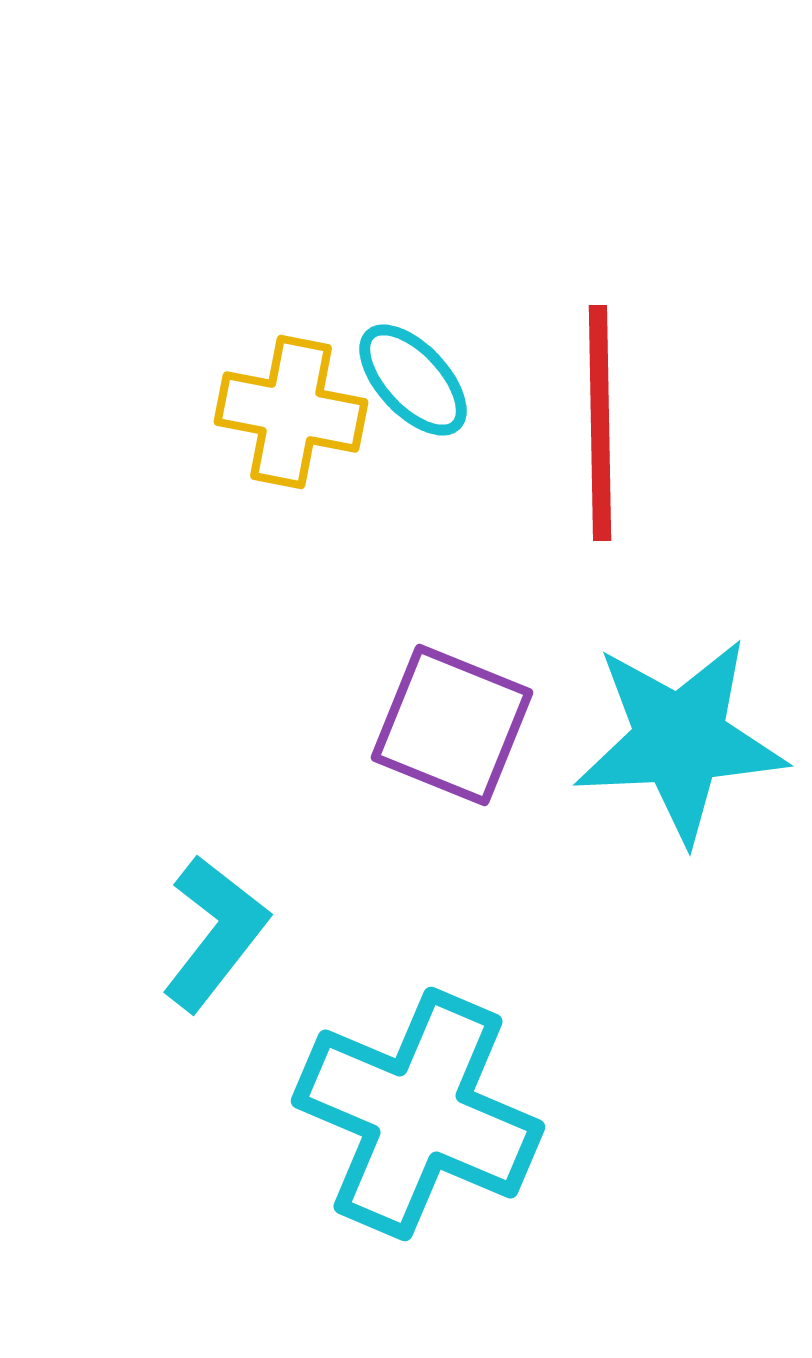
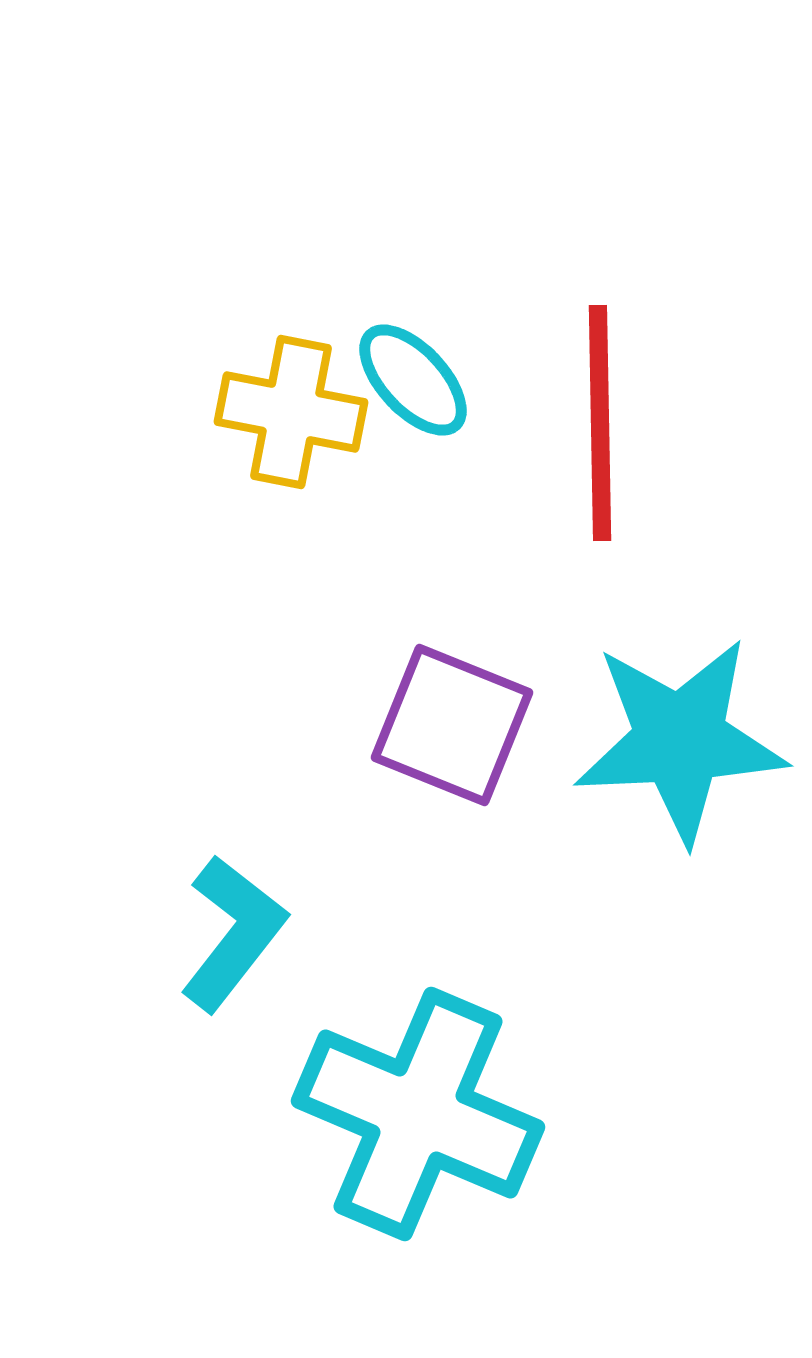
cyan L-shape: moved 18 px right
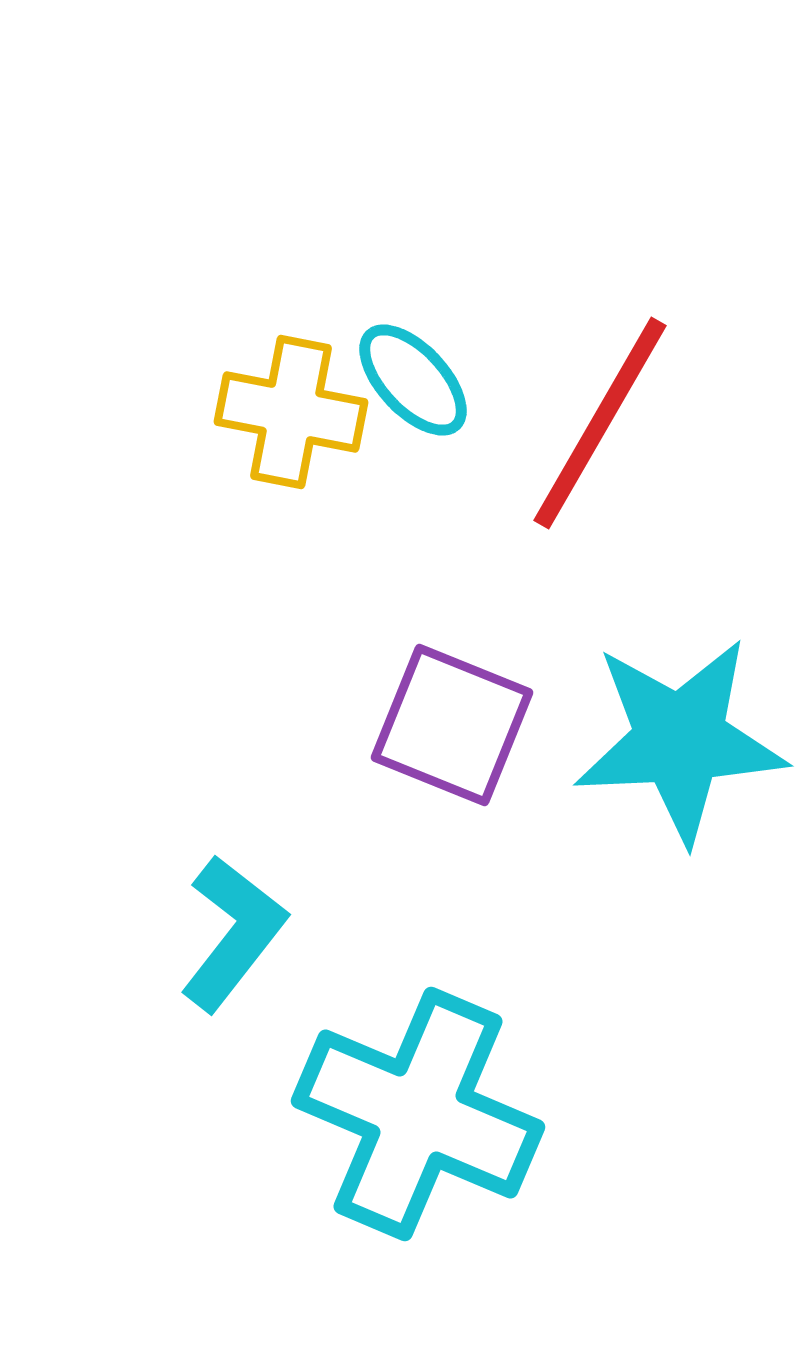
red line: rotated 31 degrees clockwise
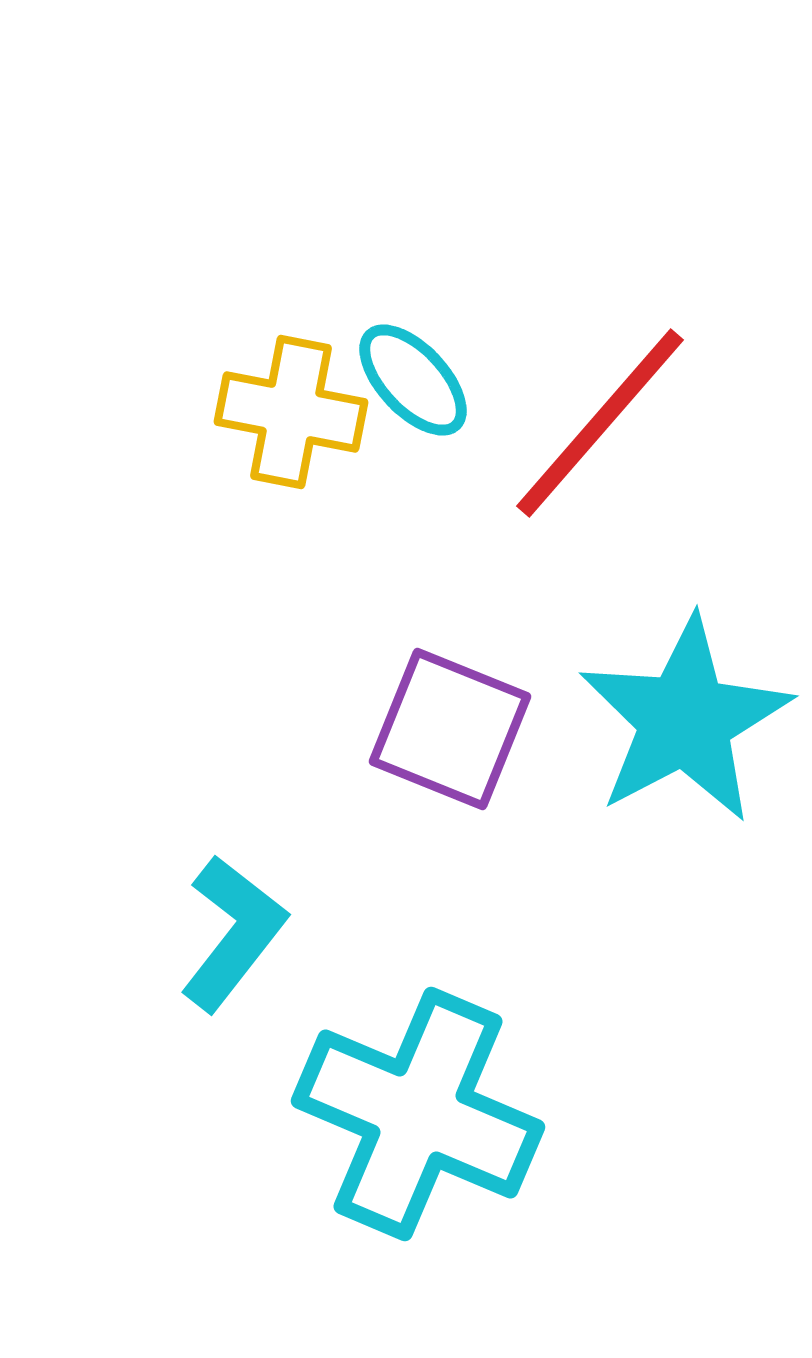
red line: rotated 11 degrees clockwise
purple square: moved 2 px left, 4 px down
cyan star: moved 5 px right, 20 px up; rotated 25 degrees counterclockwise
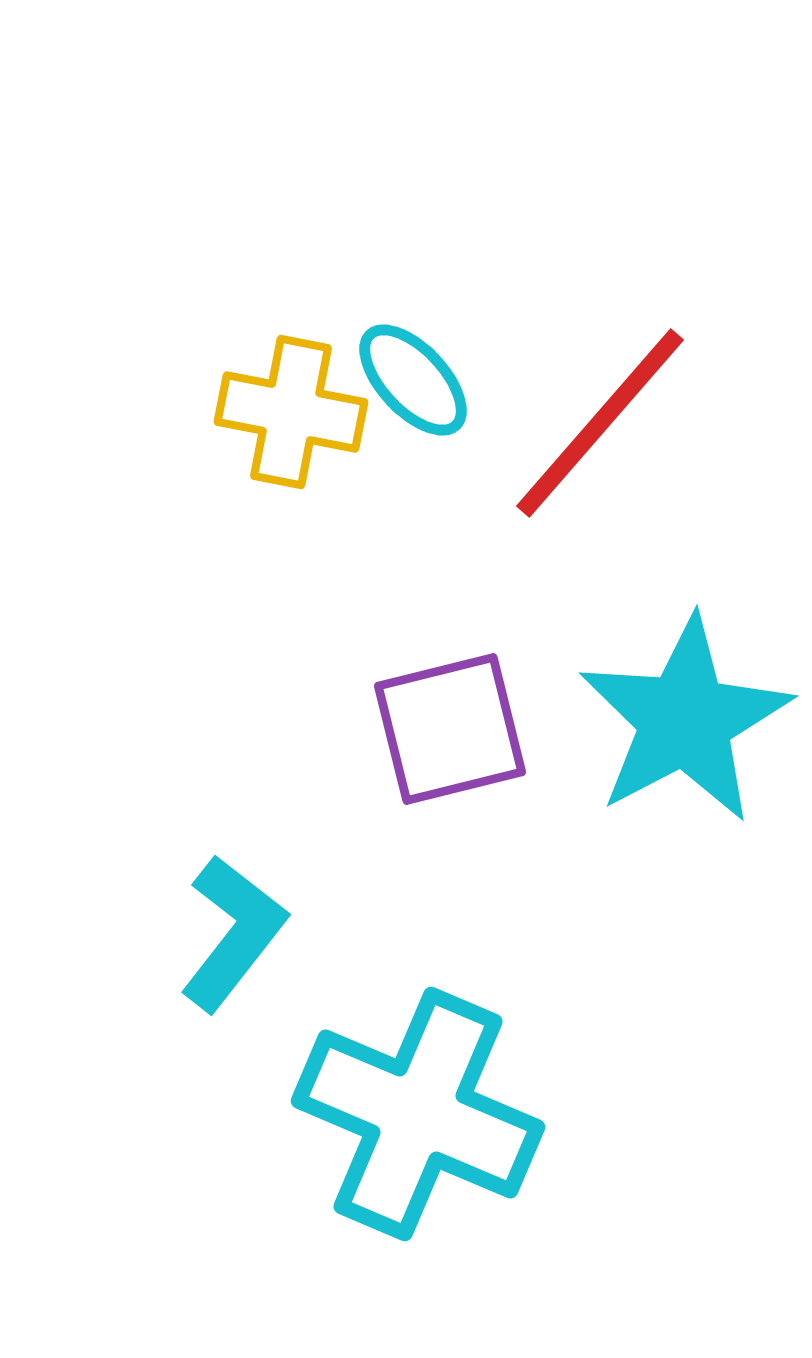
purple square: rotated 36 degrees counterclockwise
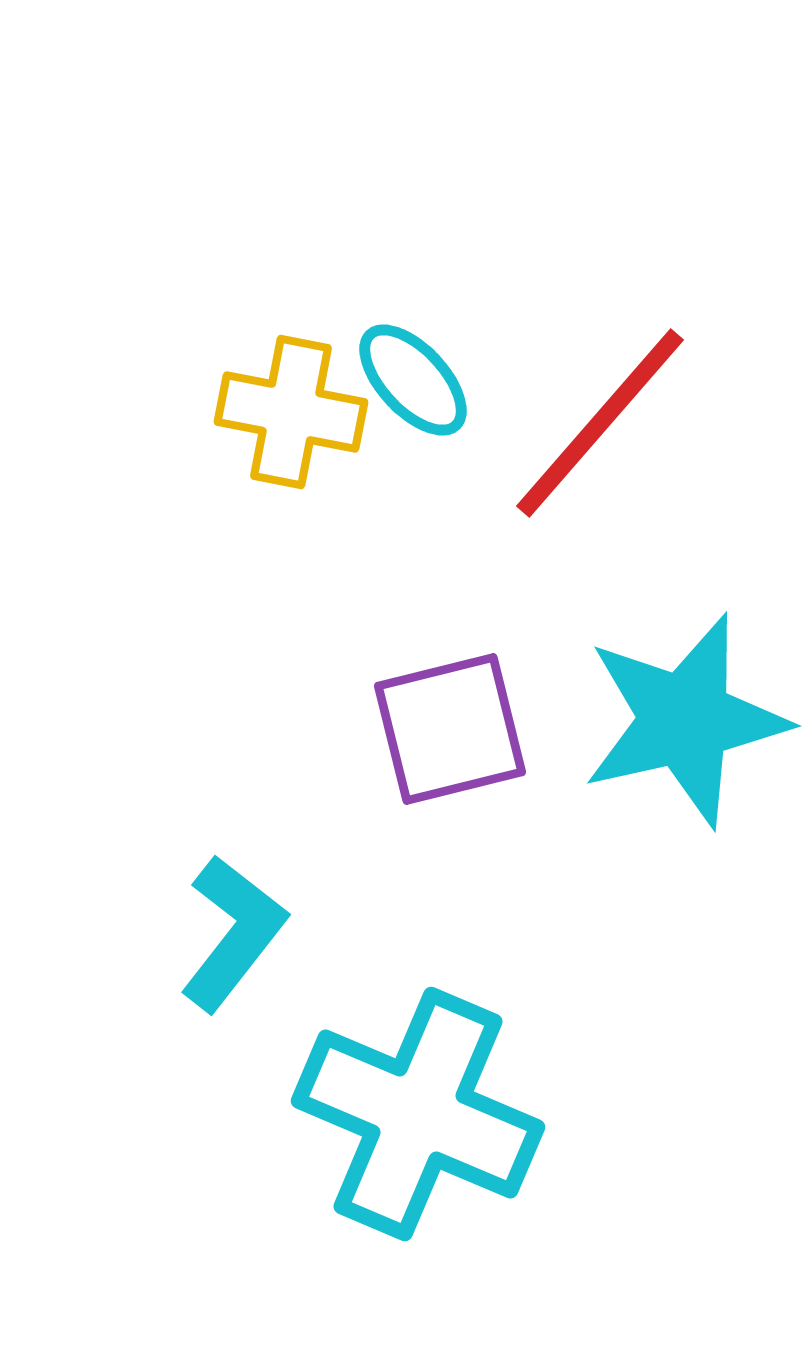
cyan star: rotated 15 degrees clockwise
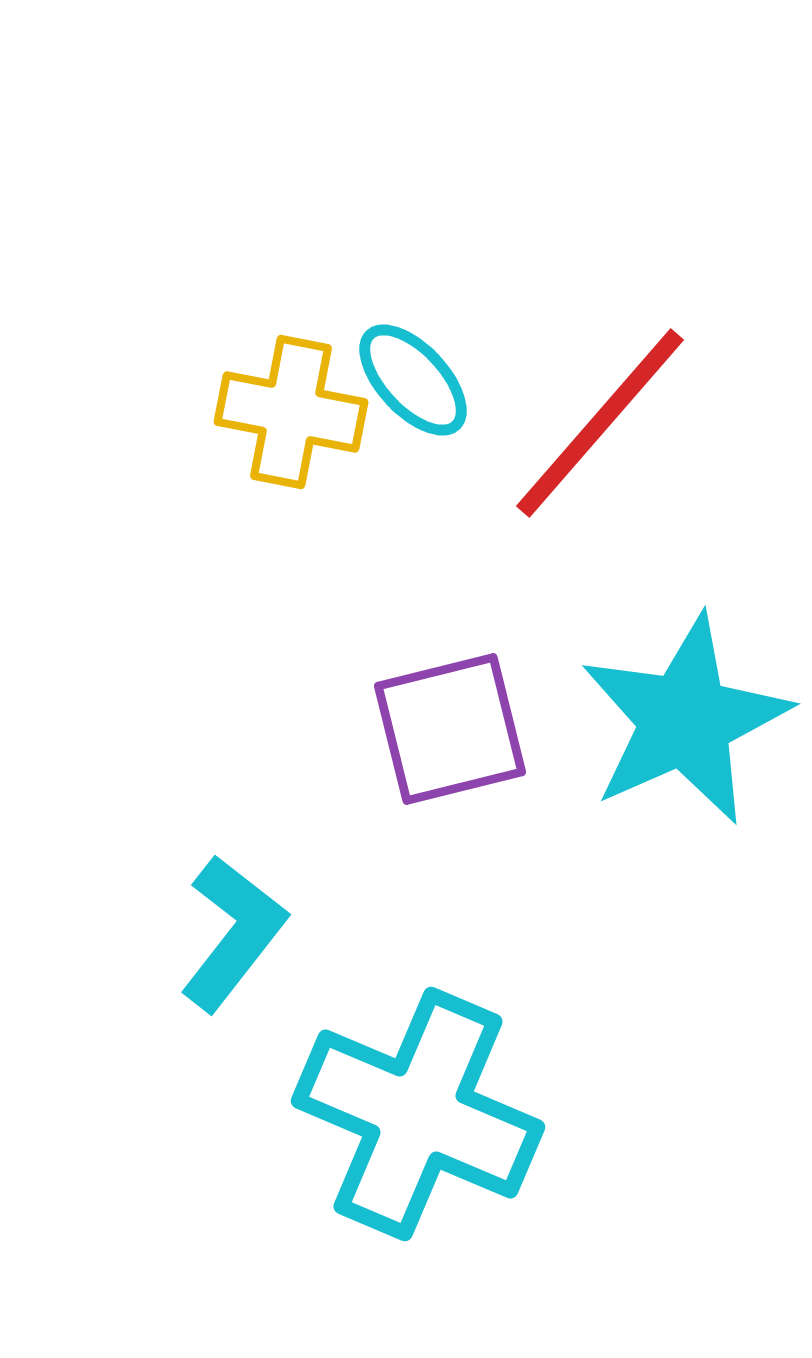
cyan star: rotated 11 degrees counterclockwise
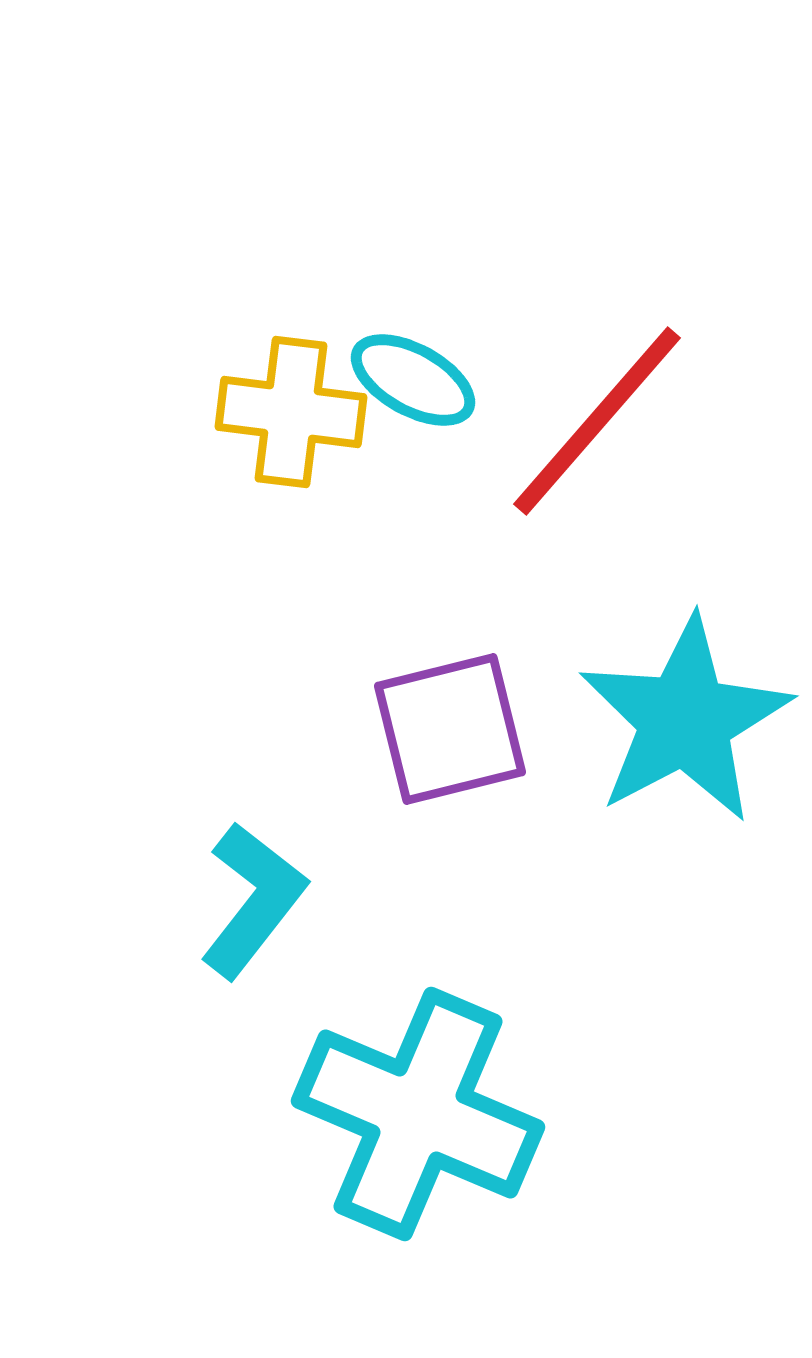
cyan ellipse: rotated 18 degrees counterclockwise
yellow cross: rotated 4 degrees counterclockwise
red line: moved 3 px left, 2 px up
cyan star: rotated 4 degrees counterclockwise
cyan L-shape: moved 20 px right, 33 px up
